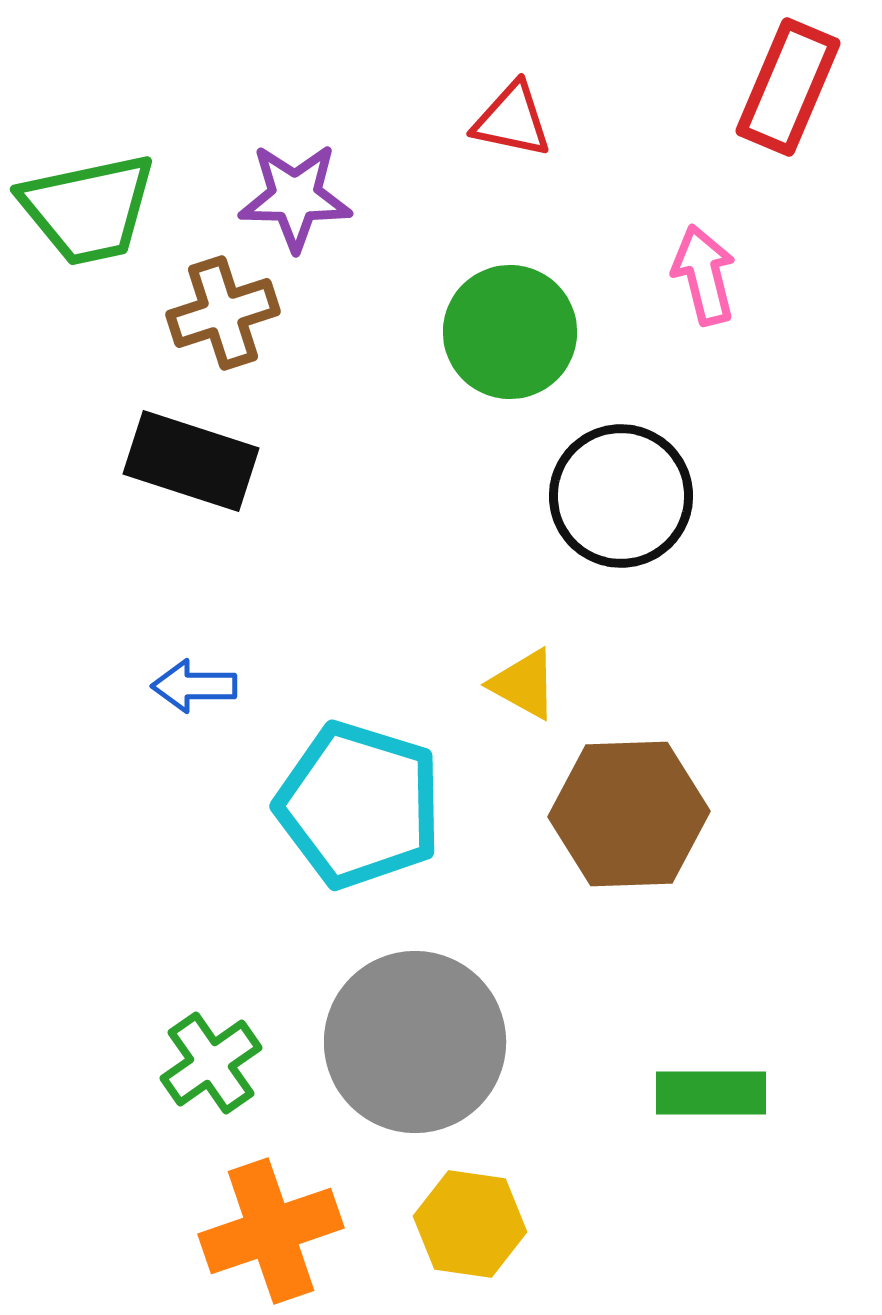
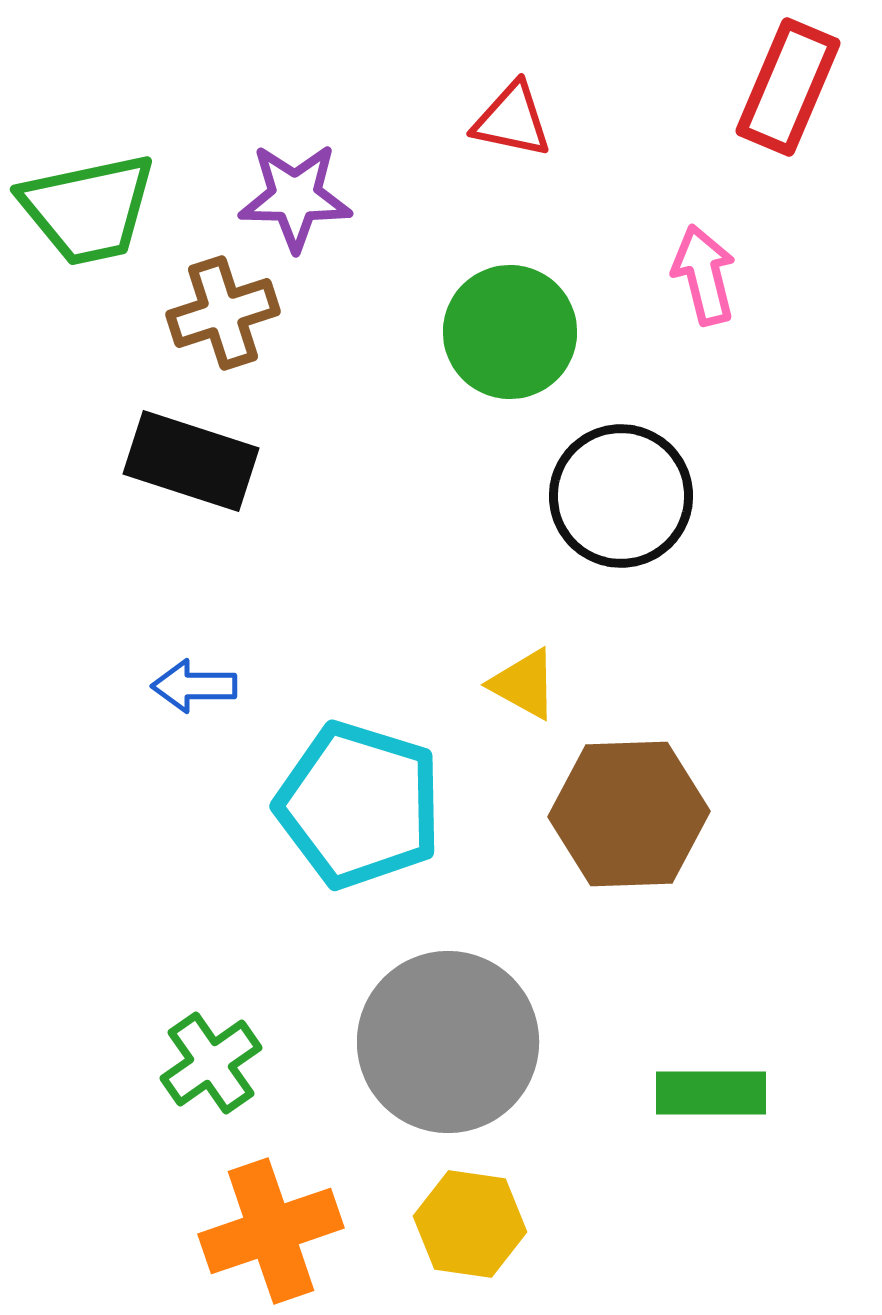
gray circle: moved 33 px right
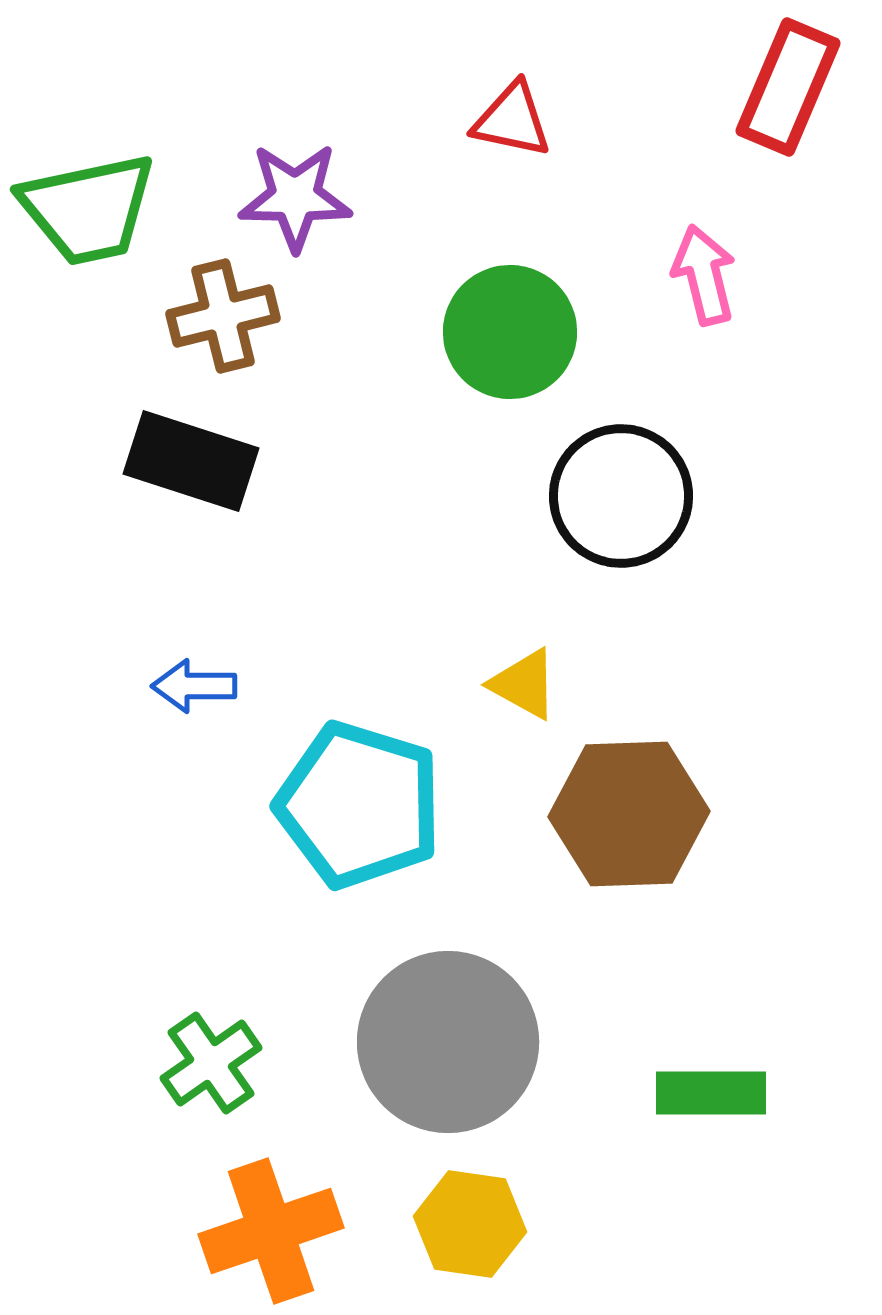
brown cross: moved 3 px down; rotated 4 degrees clockwise
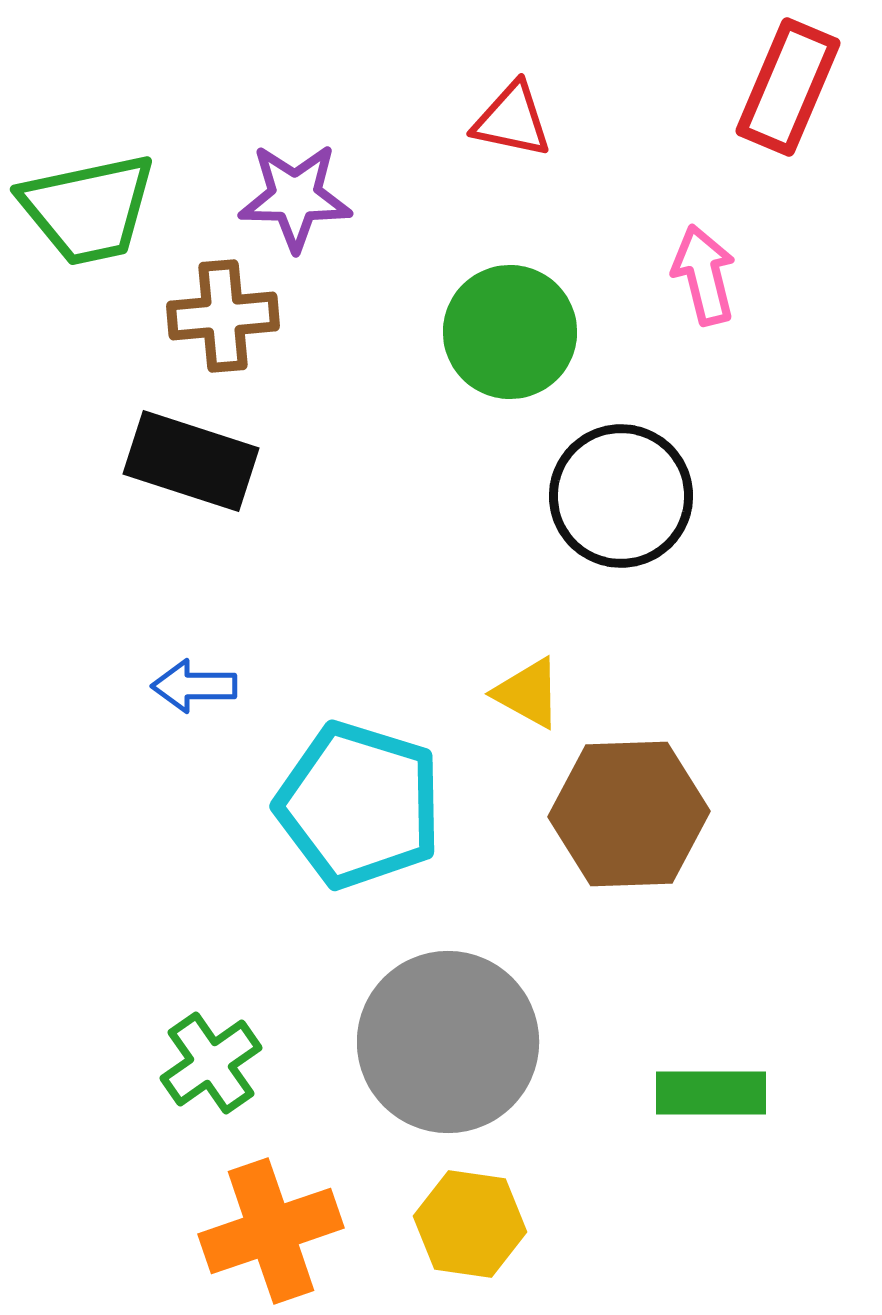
brown cross: rotated 9 degrees clockwise
yellow triangle: moved 4 px right, 9 px down
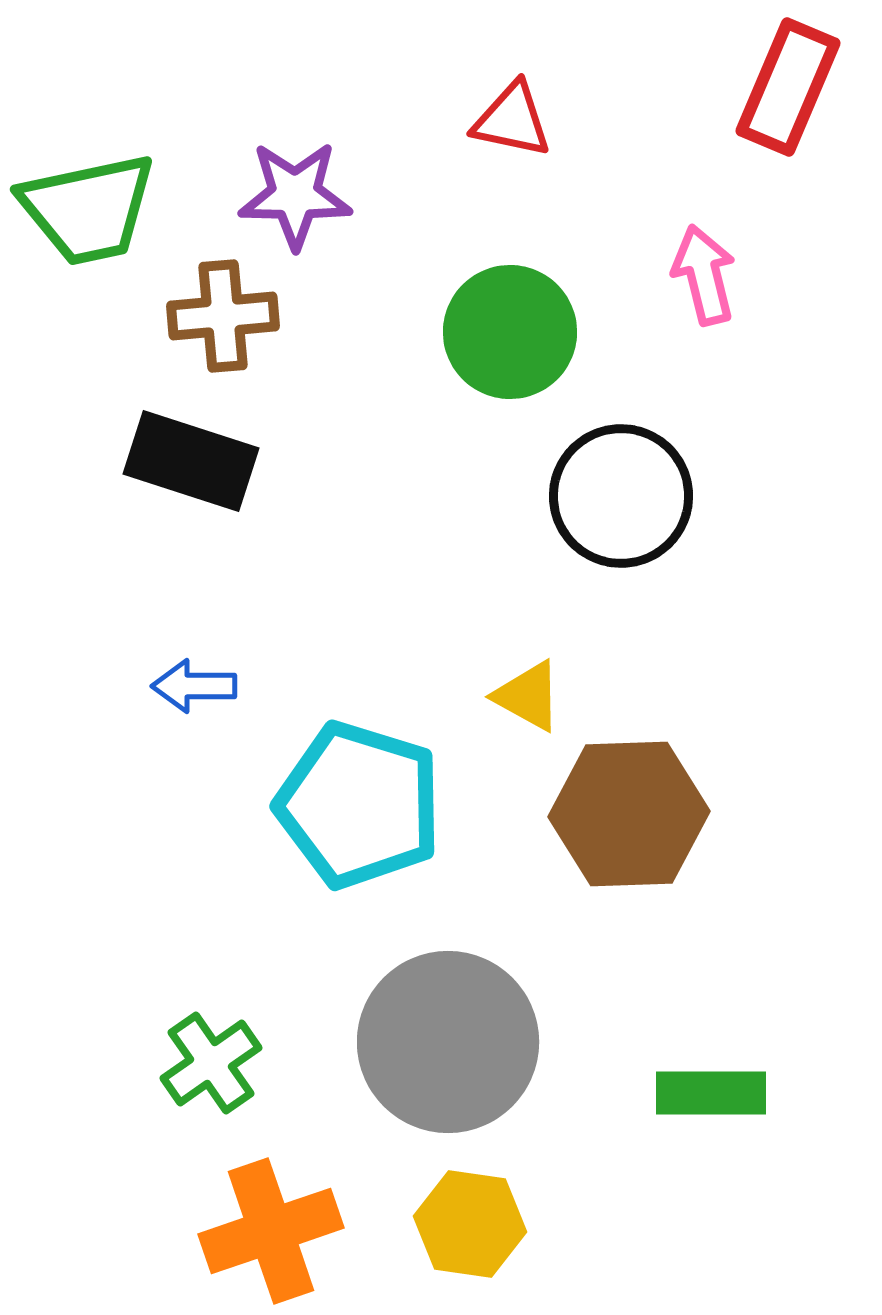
purple star: moved 2 px up
yellow triangle: moved 3 px down
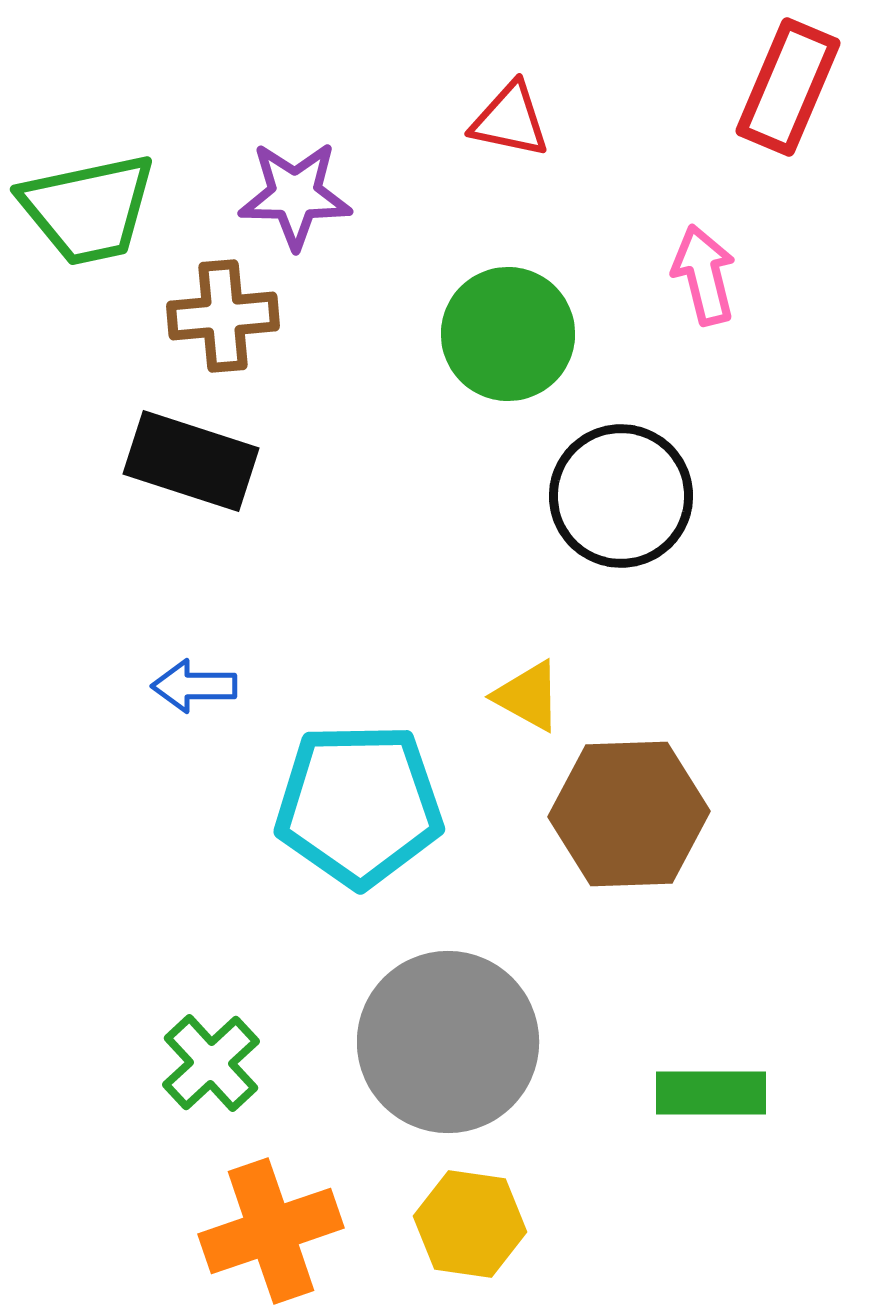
red triangle: moved 2 px left
green circle: moved 2 px left, 2 px down
cyan pentagon: rotated 18 degrees counterclockwise
green cross: rotated 8 degrees counterclockwise
